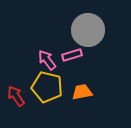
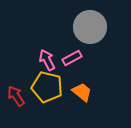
gray circle: moved 2 px right, 3 px up
pink rectangle: moved 3 px down; rotated 12 degrees counterclockwise
pink arrow: rotated 10 degrees clockwise
orange trapezoid: rotated 50 degrees clockwise
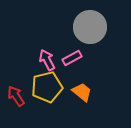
yellow pentagon: rotated 28 degrees counterclockwise
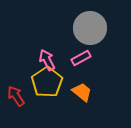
gray circle: moved 1 px down
pink rectangle: moved 9 px right
yellow pentagon: moved 5 px up; rotated 20 degrees counterclockwise
